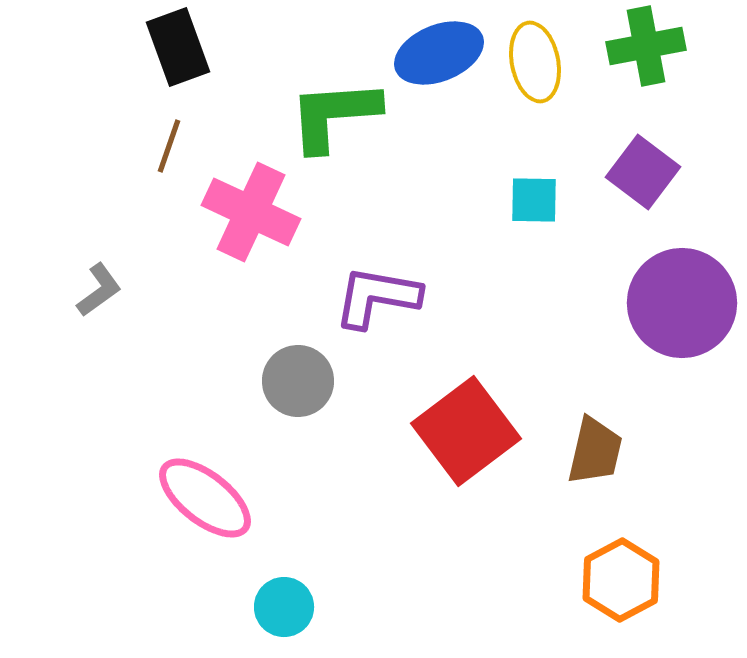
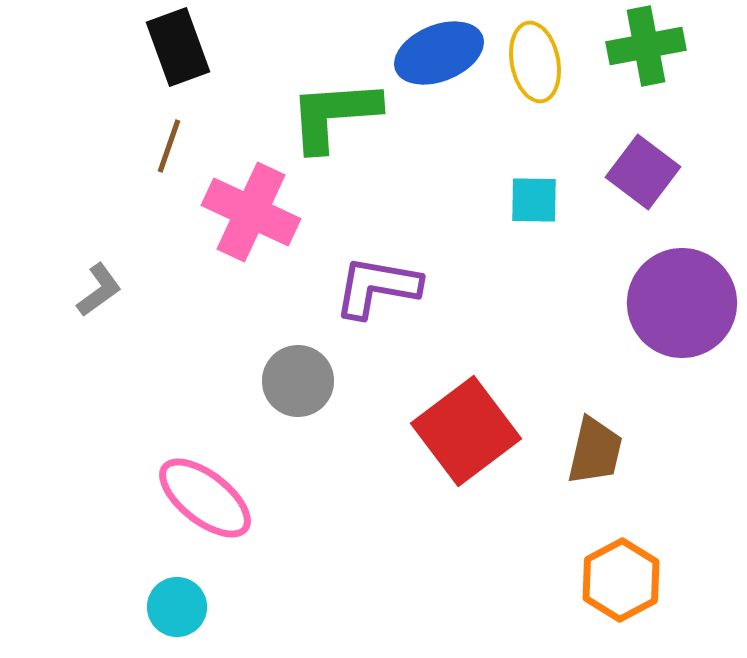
purple L-shape: moved 10 px up
cyan circle: moved 107 px left
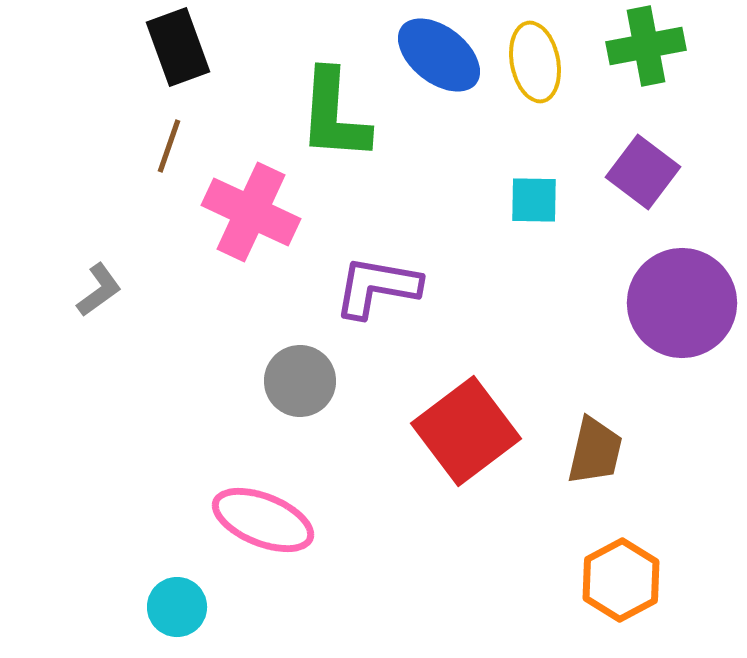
blue ellipse: moved 2 px down; rotated 60 degrees clockwise
green L-shape: rotated 82 degrees counterclockwise
gray circle: moved 2 px right
pink ellipse: moved 58 px right, 22 px down; rotated 16 degrees counterclockwise
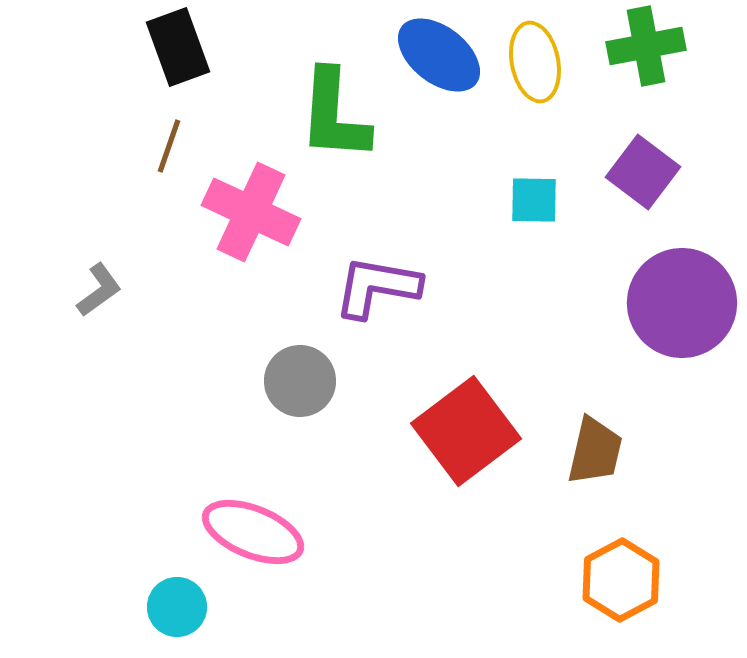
pink ellipse: moved 10 px left, 12 px down
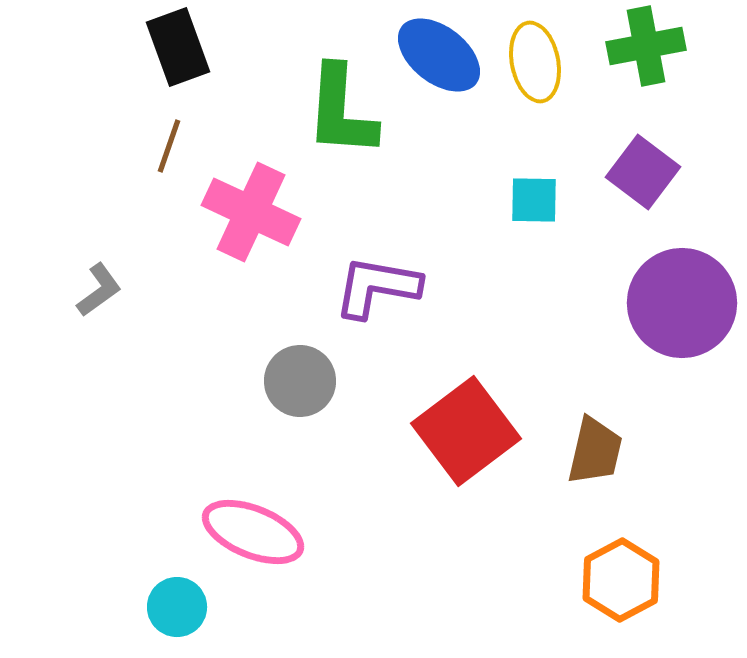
green L-shape: moved 7 px right, 4 px up
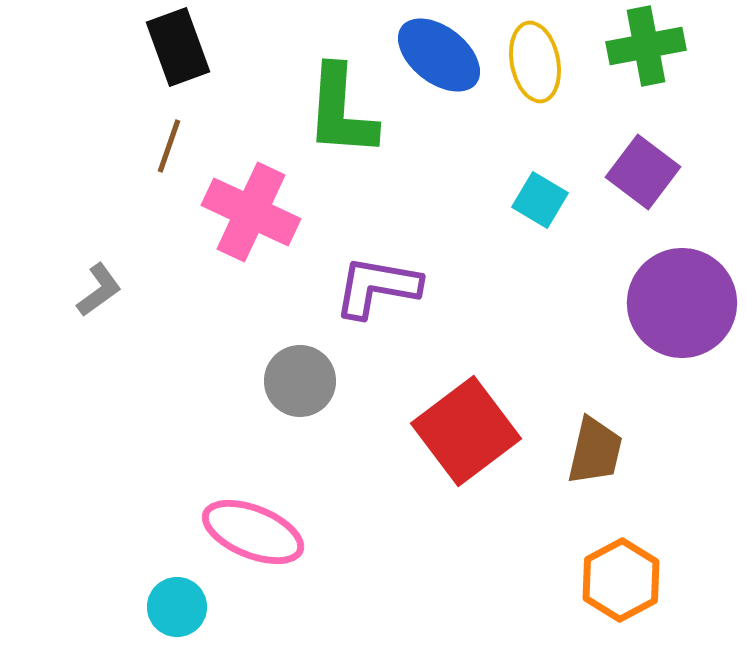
cyan square: moved 6 px right; rotated 30 degrees clockwise
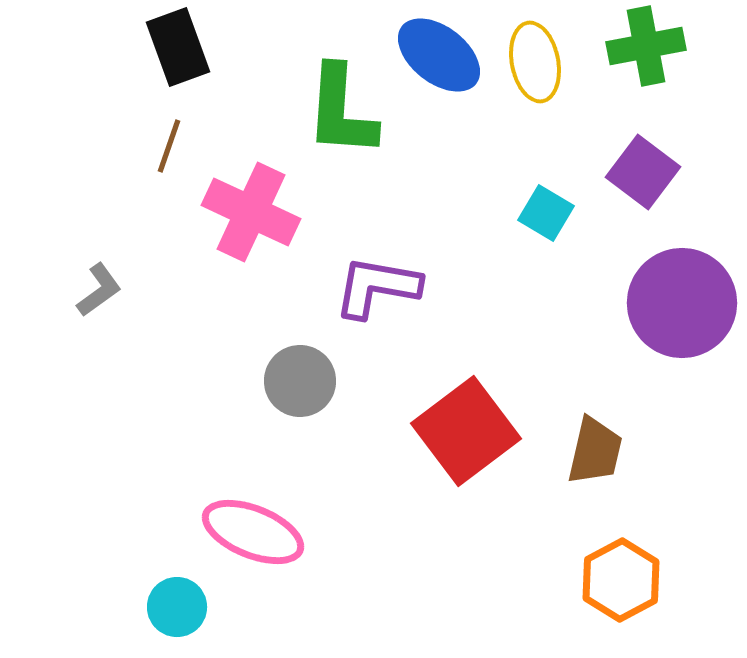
cyan square: moved 6 px right, 13 px down
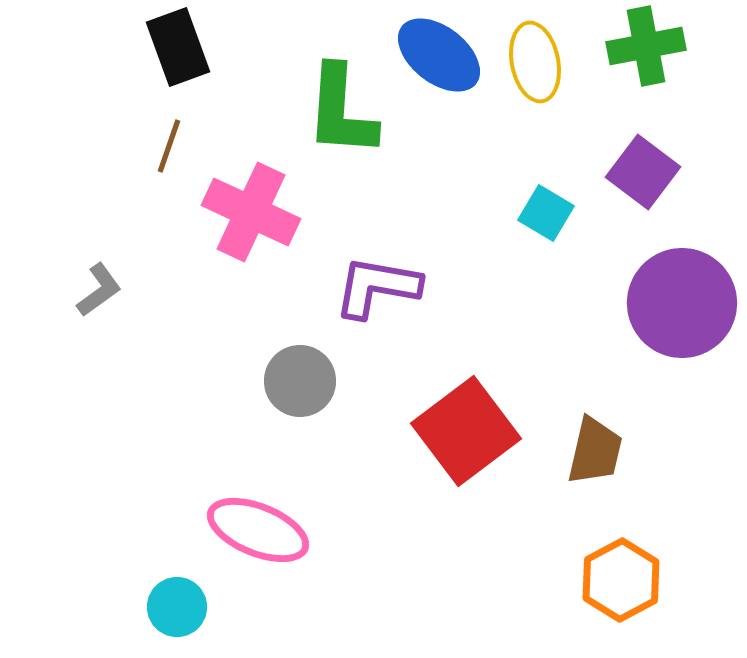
pink ellipse: moved 5 px right, 2 px up
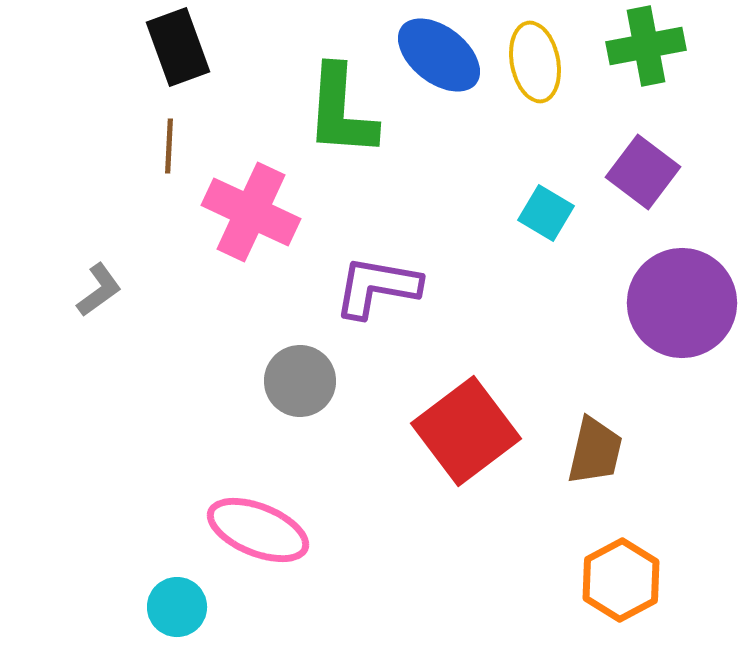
brown line: rotated 16 degrees counterclockwise
